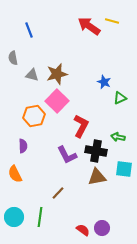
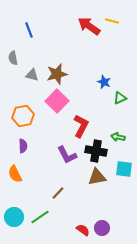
orange hexagon: moved 11 px left
green line: rotated 48 degrees clockwise
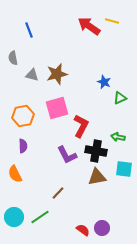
pink square: moved 7 px down; rotated 30 degrees clockwise
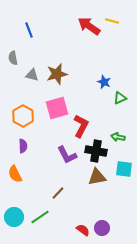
orange hexagon: rotated 20 degrees counterclockwise
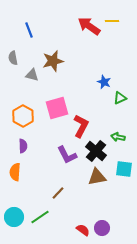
yellow line: rotated 16 degrees counterclockwise
brown star: moved 4 px left, 13 px up
black cross: rotated 30 degrees clockwise
orange semicircle: moved 2 px up; rotated 30 degrees clockwise
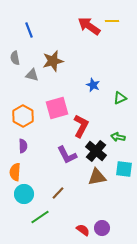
gray semicircle: moved 2 px right
blue star: moved 11 px left, 3 px down
cyan circle: moved 10 px right, 23 px up
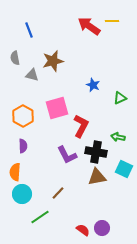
black cross: moved 1 px down; rotated 30 degrees counterclockwise
cyan square: rotated 18 degrees clockwise
cyan circle: moved 2 px left
